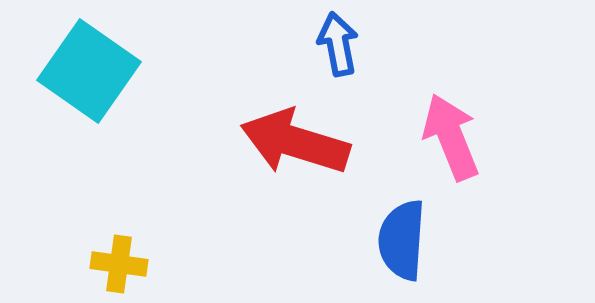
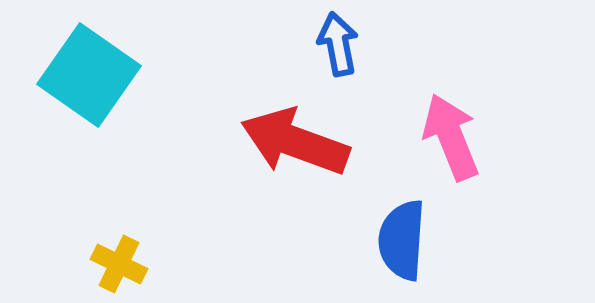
cyan square: moved 4 px down
red arrow: rotated 3 degrees clockwise
yellow cross: rotated 18 degrees clockwise
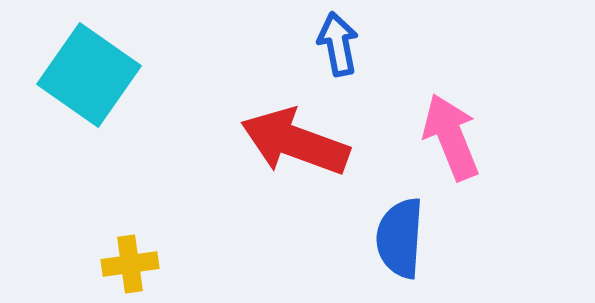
blue semicircle: moved 2 px left, 2 px up
yellow cross: moved 11 px right; rotated 34 degrees counterclockwise
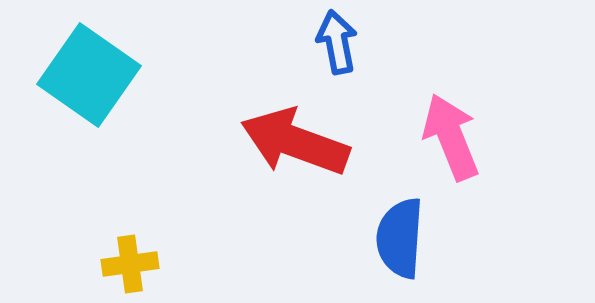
blue arrow: moved 1 px left, 2 px up
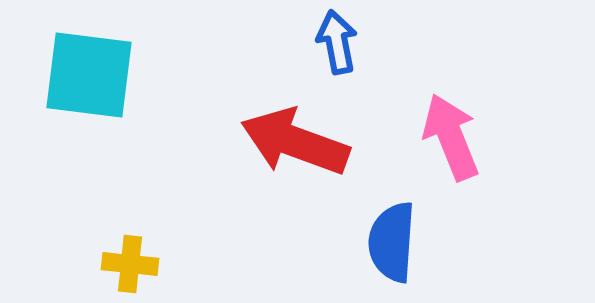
cyan square: rotated 28 degrees counterclockwise
blue semicircle: moved 8 px left, 4 px down
yellow cross: rotated 14 degrees clockwise
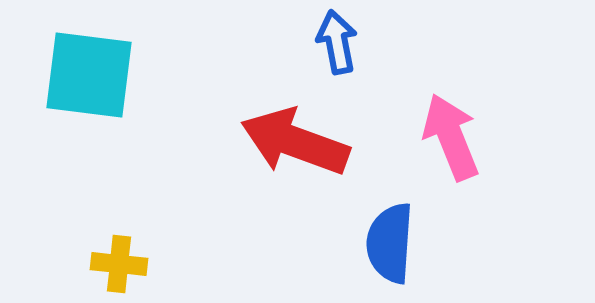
blue semicircle: moved 2 px left, 1 px down
yellow cross: moved 11 px left
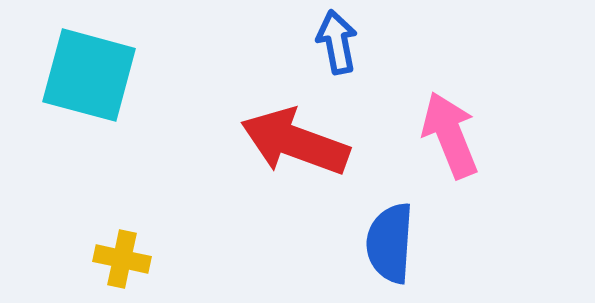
cyan square: rotated 8 degrees clockwise
pink arrow: moved 1 px left, 2 px up
yellow cross: moved 3 px right, 5 px up; rotated 6 degrees clockwise
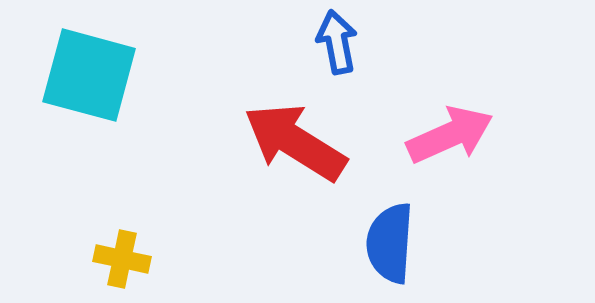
pink arrow: rotated 88 degrees clockwise
red arrow: rotated 12 degrees clockwise
